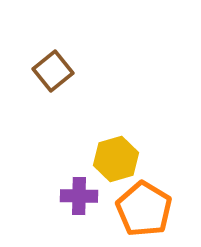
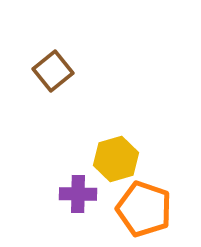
purple cross: moved 1 px left, 2 px up
orange pentagon: rotated 12 degrees counterclockwise
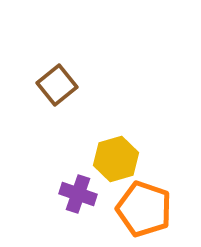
brown square: moved 4 px right, 14 px down
purple cross: rotated 18 degrees clockwise
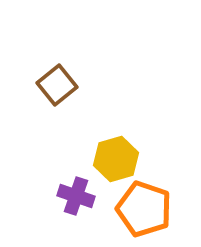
purple cross: moved 2 px left, 2 px down
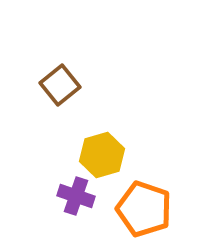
brown square: moved 3 px right
yellow hexagon: moved 14 px left, 4 px up
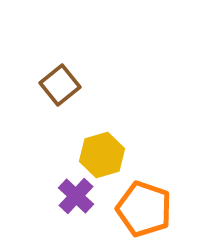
purple cross: rotated 24 degrees clockwise
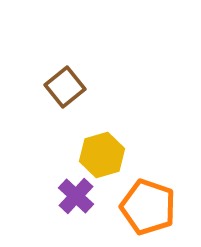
brown square: moved 5 px right, 2 px down
orange pentagon: moved 4 px right, 2 px up
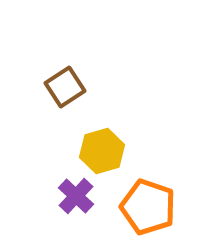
brown square: rotated 6 degrees clockwise
yellow hexagon: moved 4 px up
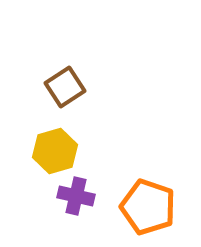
yellow hexagon: moved 47 px left
purple cross: rotated 30 degrees counterclockwise
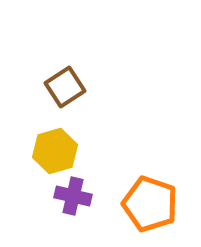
purple cross: moved 3 px left
orange pentagon: moved 2 px right, 3 px up
